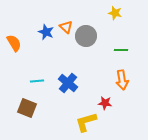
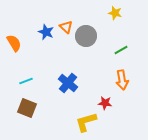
green line: rotated 32 degrees counterclockwise
cyan line: moved 11 px left; rotated 16 degrees counterclockwise
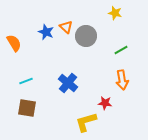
brown square: rotated 12 degrees counterclockwise
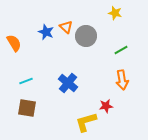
red star: moved 1 px right, 3 px down; rotated 16 degrees counterclockwise
